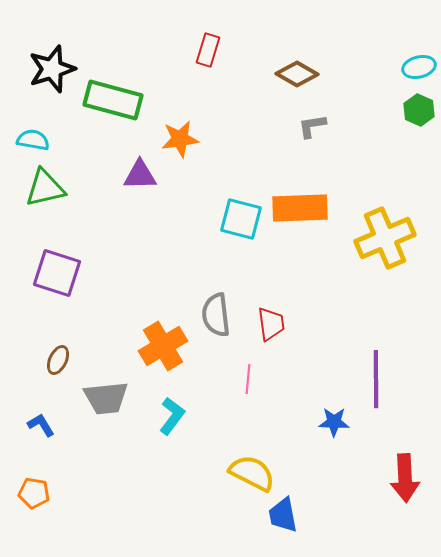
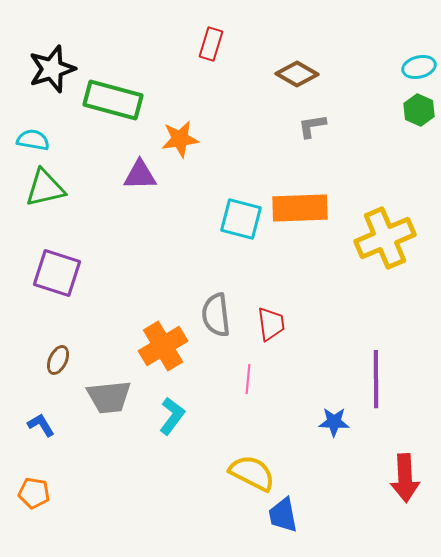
red rectangle: moved 3 px right, 6 px up
gray trapezoid: moved 3 px right, 1 px up
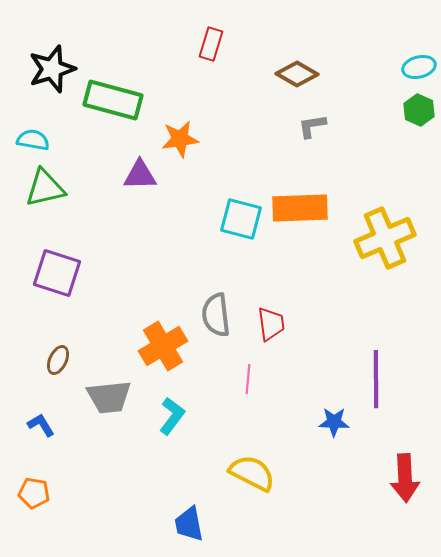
blue trapezoid: moved 94 px left, 9 px down
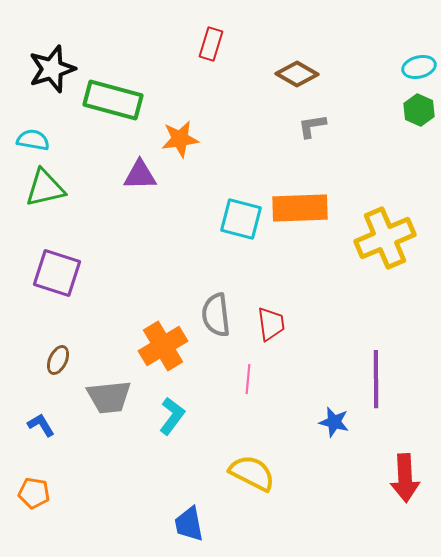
blue star: rotated 12 degrees clockwise
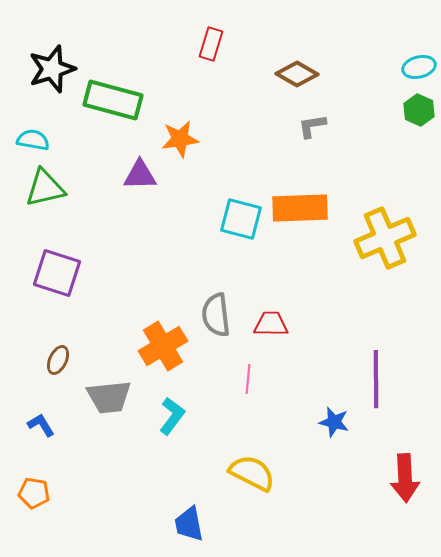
red trapezoid: rotated 81 degrees counterclockwise
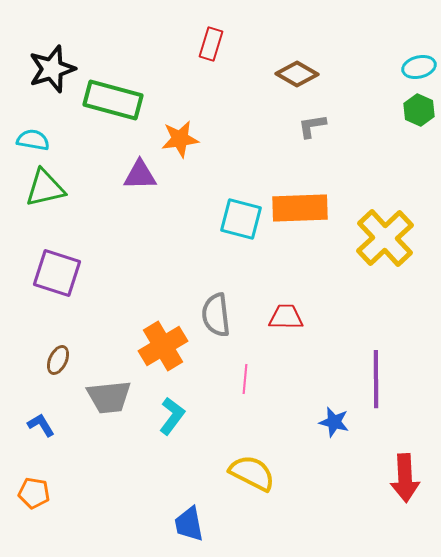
yellow cross: rotated 20 degrees counterclockwise
red trapezoid: moved 15 px right, 7 px up
pink line: moved 3 px left
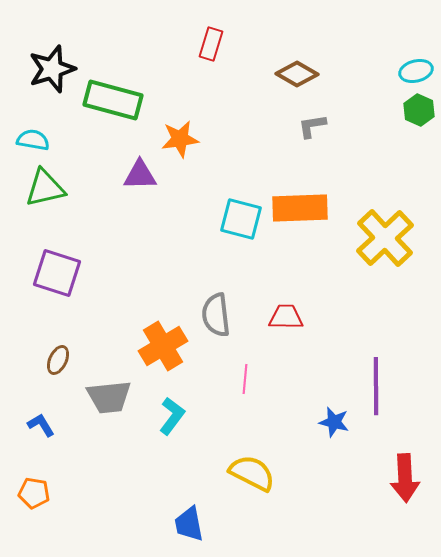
cyan ellipse: moved 3 px left, 4 px down
purple line: moved 7 px down
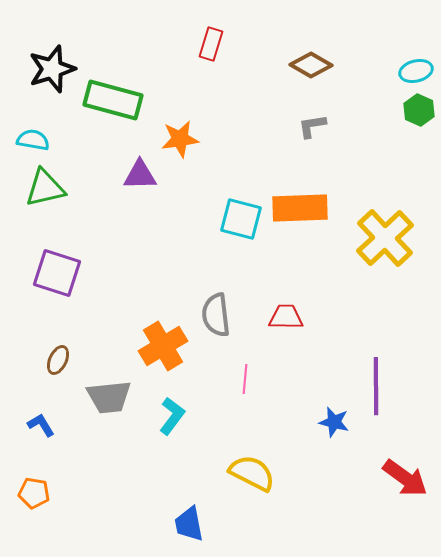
brown diamond: moved 14 px right, 9 px up
red arrow: rotated 51 degrees counterclockwise
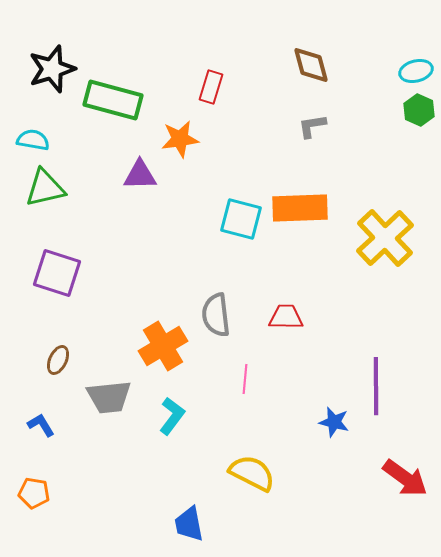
red rectangle: moved 43 px down
brown diamond: rotated 45 degrees clockwise
